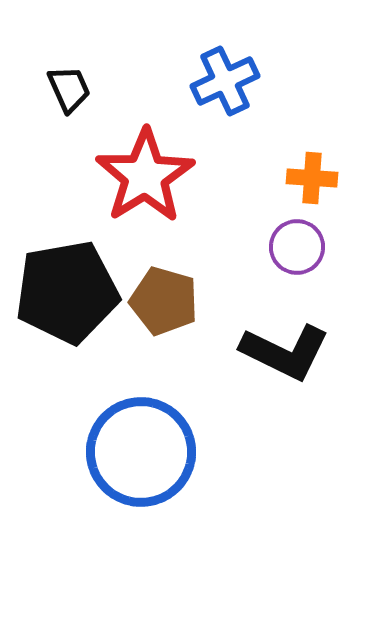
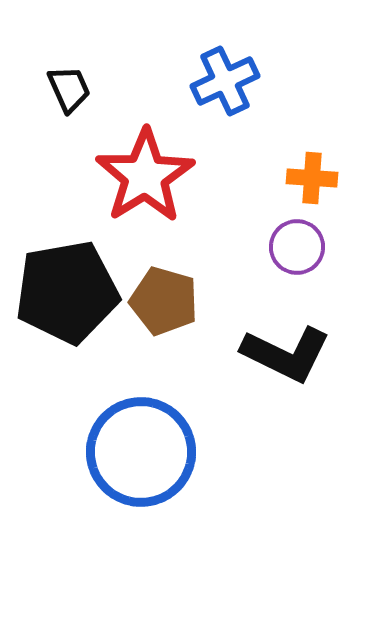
black L-shape: moved 1 px right, 2 px down
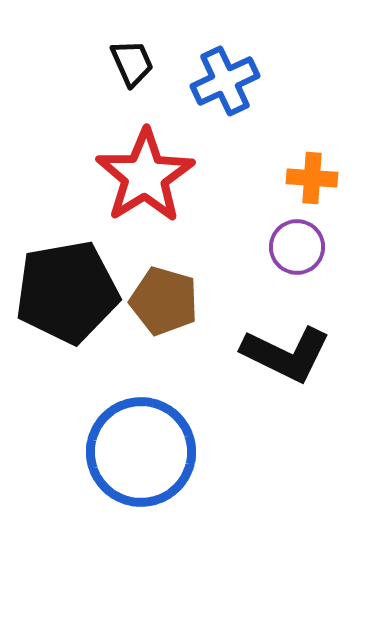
black trapezoid: moved 63 px right, 26 px up
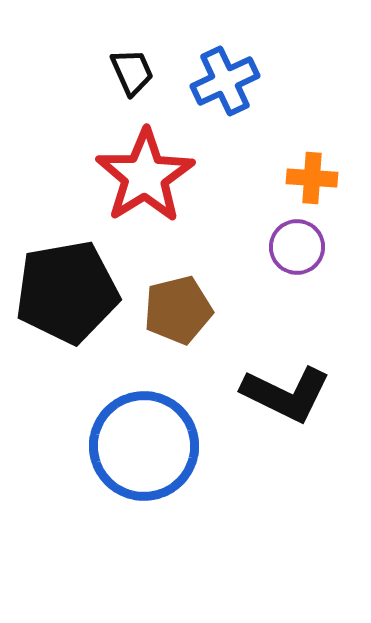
black trapezoid: moved 9 px down
brown pentagon: moved 14 px right, 9 px down; rotated 30 degrees counterclockwise
black L-shape: moved 40 px down
blue circle: moved 3 px right, 6 px up
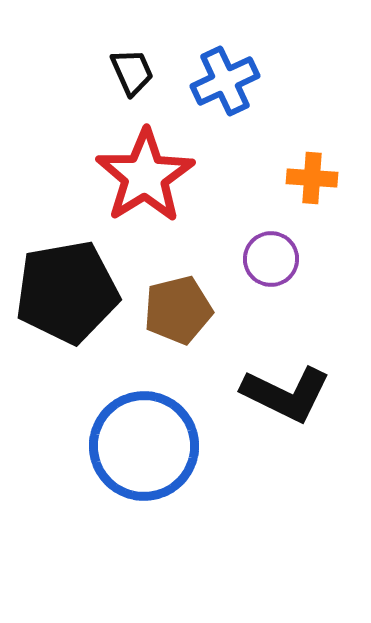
purple circle: moved 26 px left, 12 px down
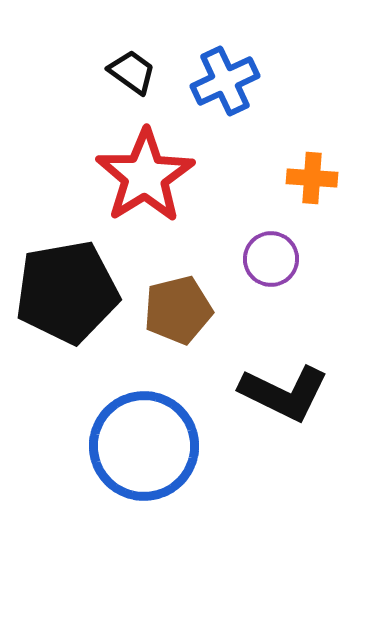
black trapezoid: rotated 30 degrees counterclockwise
black L-shape: moved 2 px left, 1 px up
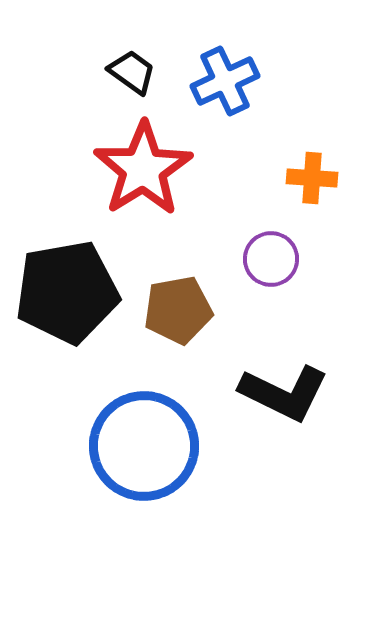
red star: moved 2 px left, 7 px up
brown pentagon: rotated 4 degrees clockwise
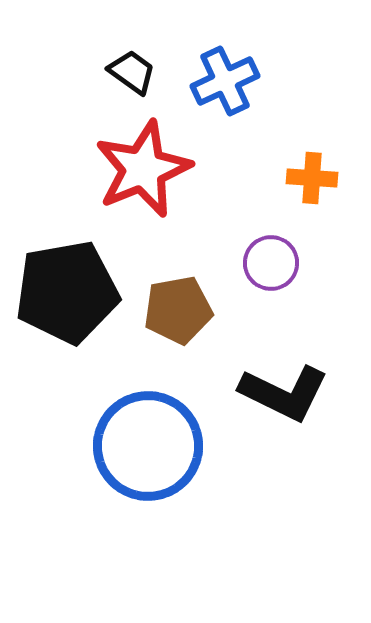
red star: rotated 10 degrees clockwise
purple circle: moved 4 px down
blue circle: moved 4 px right
